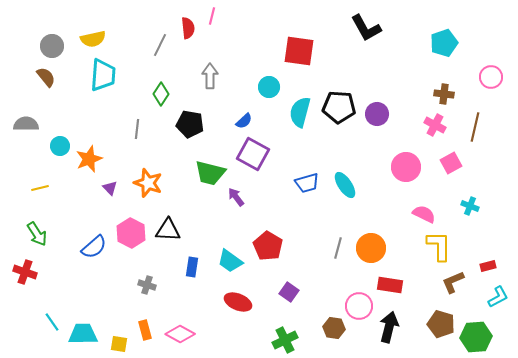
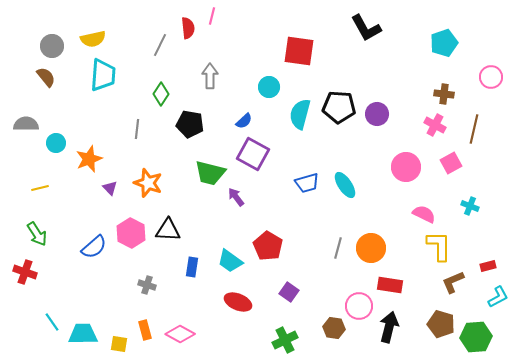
cyan semicircle at (300, 112): moved 2 px down
brown line at (475, 127): moved 1 px left, 2 px down
cyan circle at (60, 146): moved 4 px left, 3 px up
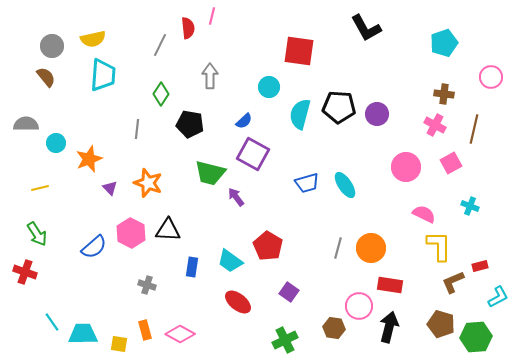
red rectangle at (488, 266): moved 8 px left
red ellipse at (238, 302): rotated 16 degrees clockwise
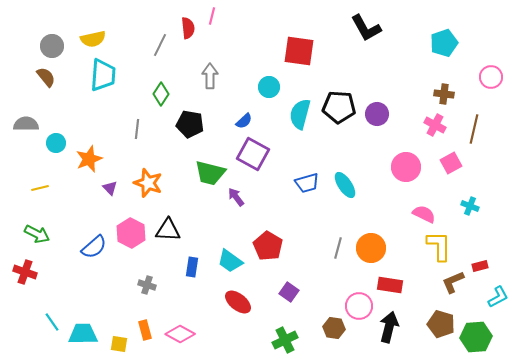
green arrow at (37, 234): rotated 30 degrees counterclockwise
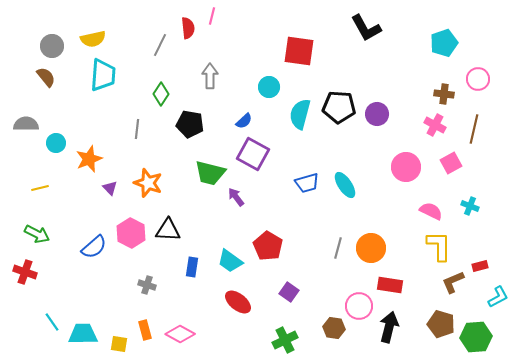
pink circle at (491, 77): moved 13 px left, 2 px down
pink semicircle at (424, 214): moved 7 px right, 3 px up
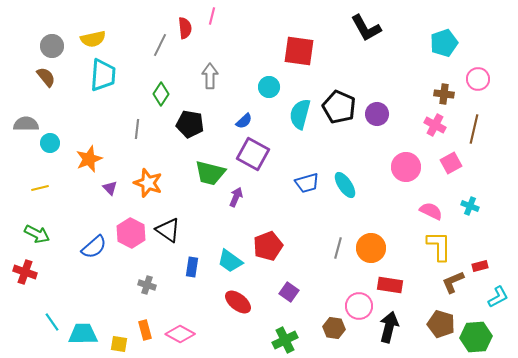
red semicircle at (188, 28): moved 3 px left
black pentagon at (339, 107): rotated 20 degrees clockwise
cyan circle at (56, 143): moved 6 px left
purple arrow at (236, 197): rotated 60 degrees clockwise
black triangle at (168, 230): rotated 32 degrees clockwise
red pentagon at (268, 246): rotated 20 degrees clockwise
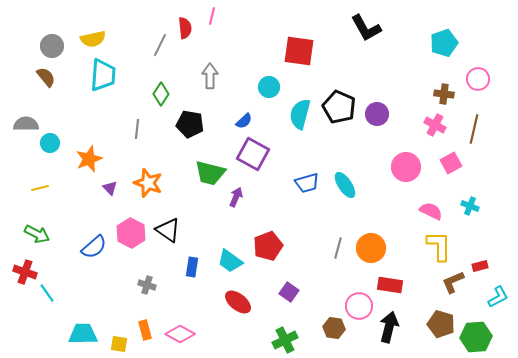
cyan line at (52, 322): moved 5 px left, 29 px up
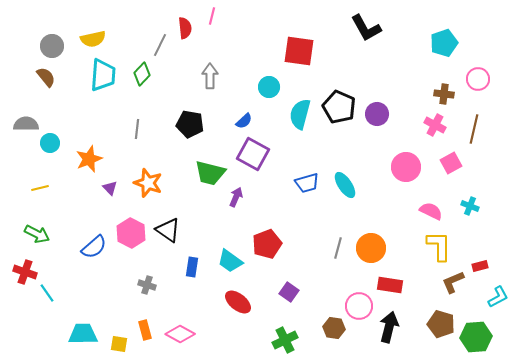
green diamond at (161, 94): moved 19 px left, 20 px up; rotated 10 degrees clockwise
red pentagon at (268, 246): moved 1 px left, 2 px up
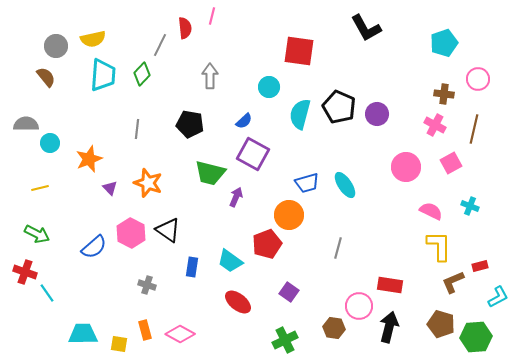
gray circle at (52, 46): moved 4 px right
orange circle at (371, 248): moved 82 px left, 33 px up
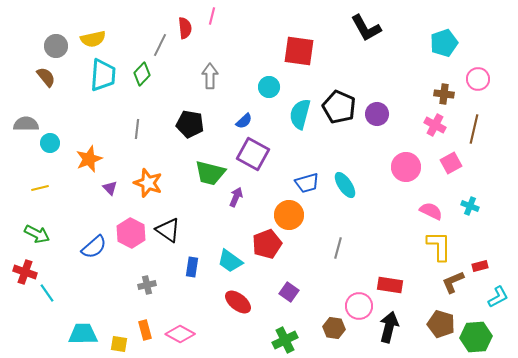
gray cross at (147, 285): rotated 30 degrees counterclockwise
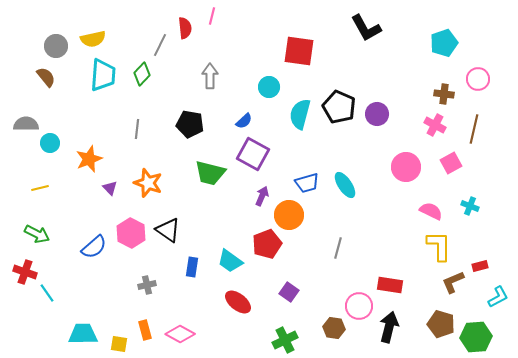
purple arrow at (236, 197): moved 26 px right, 1 px up
